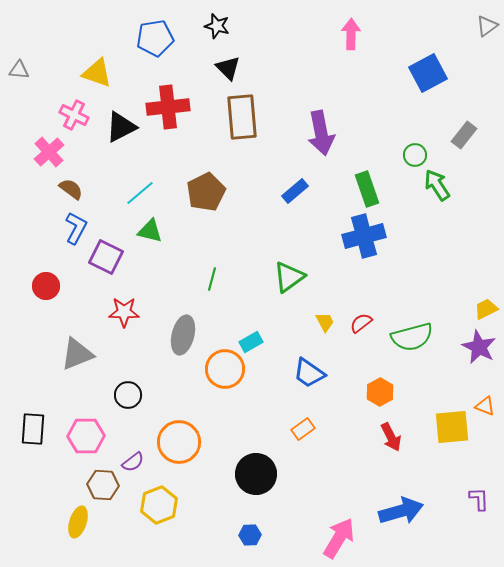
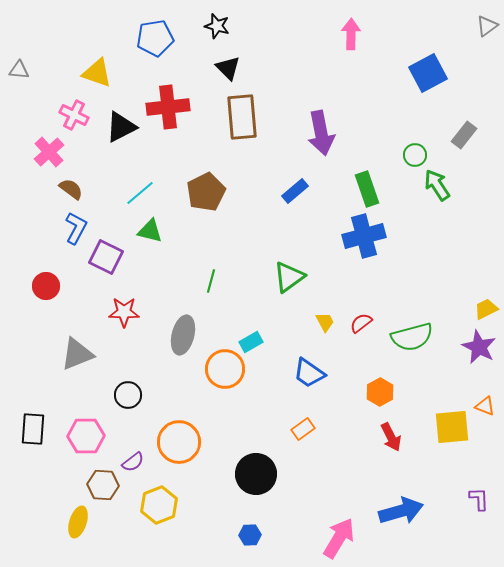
green line at (212, 279): moved 1 px left, 2 px down
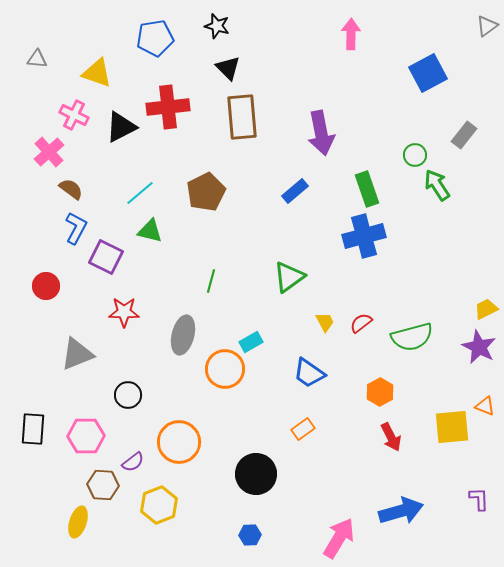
gray triangle at (19, 70): moved 18 px right, 11 px up
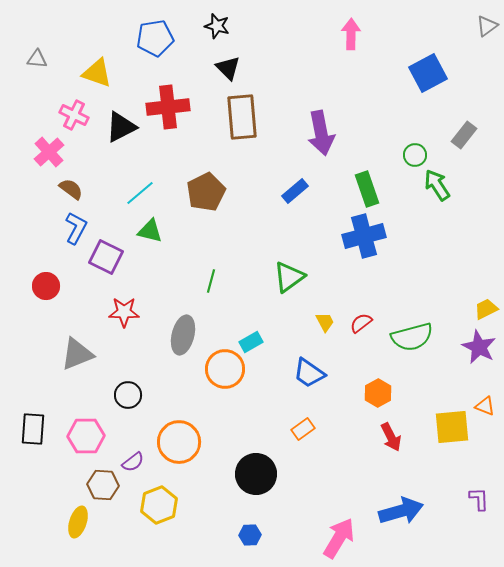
orange hexagon at (380, 392): moved 2 px left, 1 px down
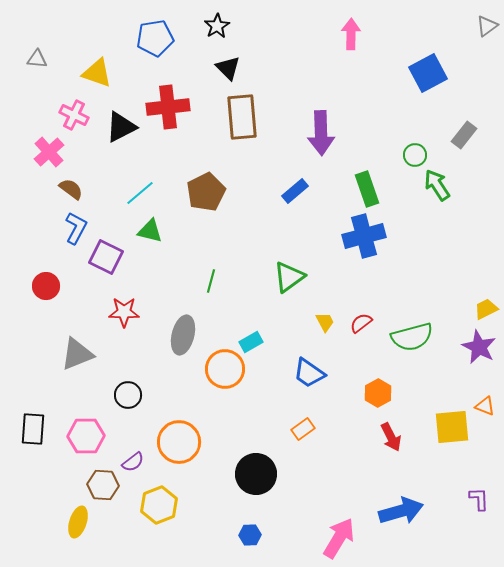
black star at (217, 26): rotated 25 degrees clockwise
purple arrow at (321, 133): rotated 9 degrees clockwise
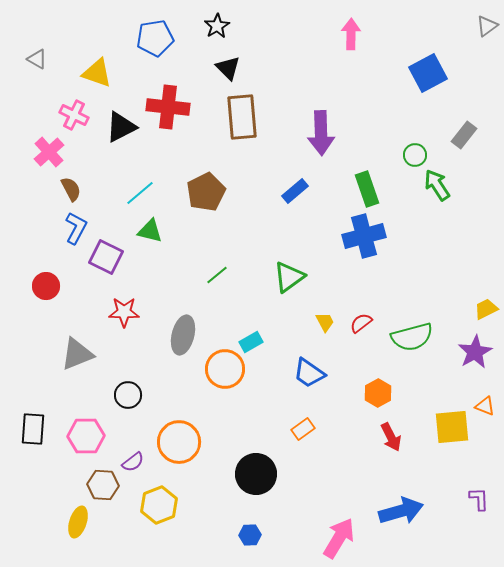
gray triangle at (37, 59): rotated 25 degrees clockwise
red cross at (168, 107): rotated 12 degrees clockwise
brown semicircle at (71, 189): rotated 25 degrees clockwise
green line at (211, 281): moved 6 px right, 6 px up; rotated 35 degrees clockwise
purple star at (479, 347): moved 4 px left, 5 px down; rotated 16 degrees clockwise
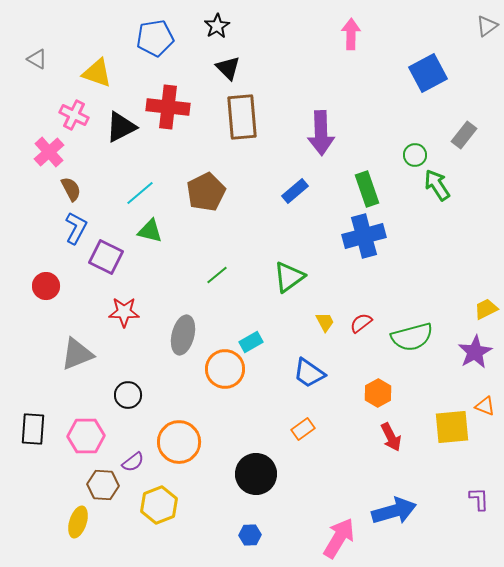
blue arrow at (401, 511): moved 7 px left
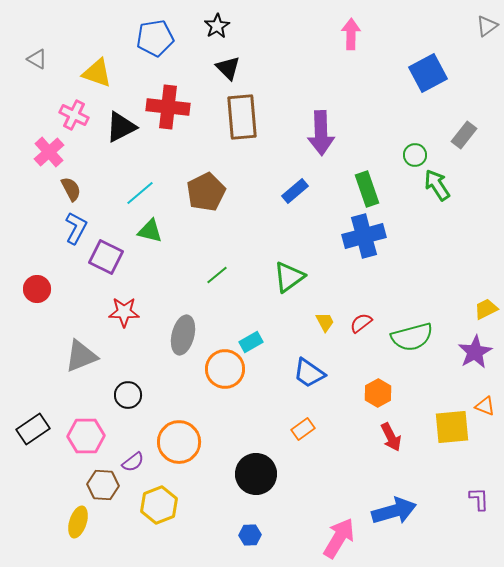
red circle at (46, 286): moved 9 px left, 3 px down
gray triangle at (77, 354): moved 4 px right, 2 px down
black rectangle at (33, 429): rotated 52 degrees clockwise
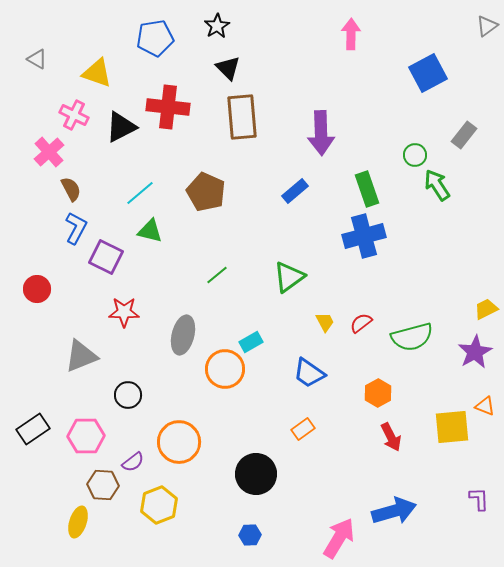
brown pentagon at (206, 192): rotated 21 degrees counterclockwise
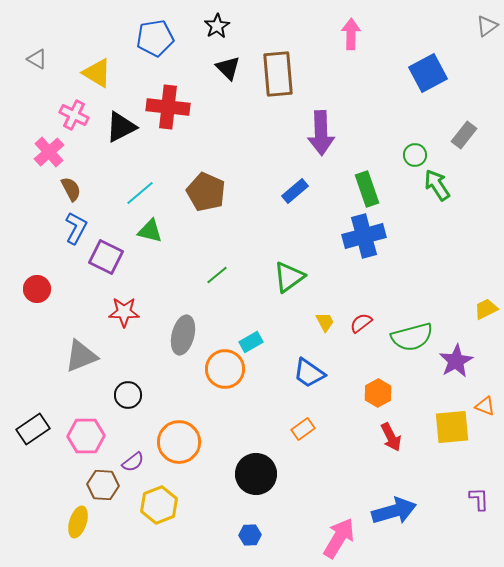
yellow triangle at (97, 73): rotated 12 degrees clockwise
brown rectangle at (242, 117): moved 36 px right, 43 px up
purple star at (475, 352): moved 19 px left, 9 px down
